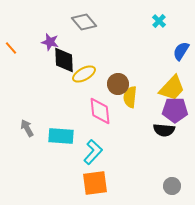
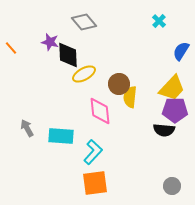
black diamond: moved 4 px right, 5 px up
brown circle: moved 1 px right
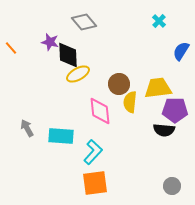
yellow ellipse: moved 6 px left
yellow trapezoid: moved 14 px left; rotated 140 degrees counterclockwise
yellow semicircle: moved 5 px down
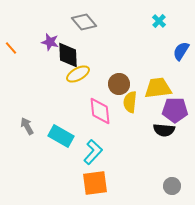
gray arrow: moved 2 px up
cyan rectangle: rotated 25 degrees clockwise
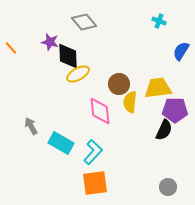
cyan cross: rotated 24 degrees counterclockwise
black diamond: moved 1 px down
gray arrow: moved 4 px right
black semicircle: rotated 70 degrees counterclockwise
cyan rectangle: moved 7 px down
gray circle: moved 4 px left, 1 px down
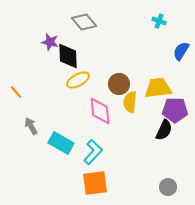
orange line: moved 5 px right, 44 px down
yellow ellipse: moved 6 px down
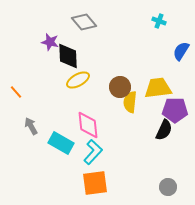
brown circle: moved 1 px right, 3 px down
pink diamond: moved 12 px left, 14 px down
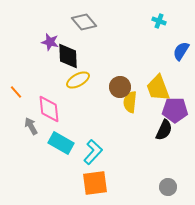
yellow trapezoid: rotated 104 degrees counterclockwise
pink diamond: moved 39 px left, 16 px up
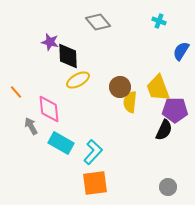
gray diamond: moved 14 px right
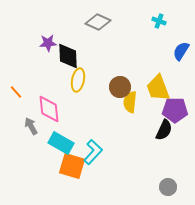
gray diamond: rotated 25 degrees counterclockwise
purple star: moved 2 px left, 1 px down; rotated 18 degrees counterclockwise
yellow ellipse: rotated 50 degrees counterclockwise
orange square: moved 23 px left, 17 px up; rotated 24 degrees clockwise
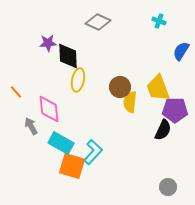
black semicircle: moved 1 px left
